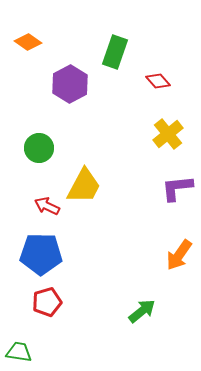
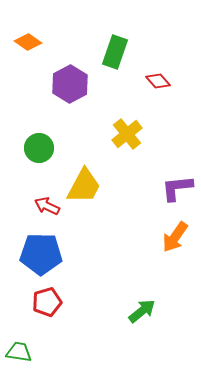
yellow cross: moved 41 px left
orange arrow: moved 4 px left, 18 px up
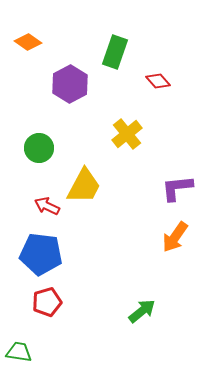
blue pentagon: rotated 6 degrees clockwise
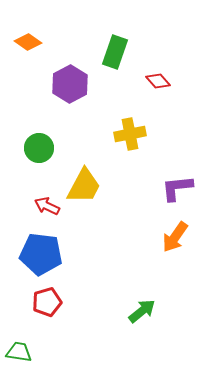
yellow cross: moved 3 px right; rotated 28 degrees clockwise
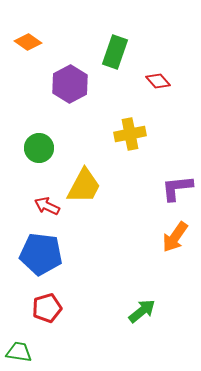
red pentagon: moved 6 px down
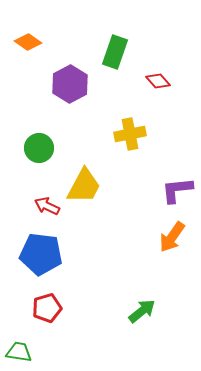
purple L-shape: moved 2 px down
orange arrow: moved 3 px left
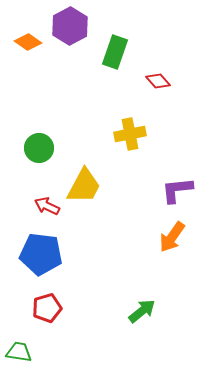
purple hexagon: moved 58 px up
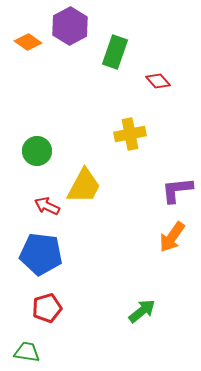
green circle: moved 2 px left, 3 px down
green trapezoid: moved 8 px right
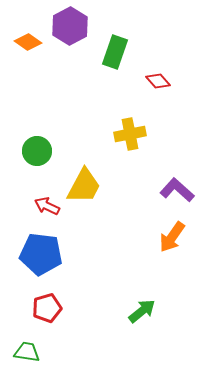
purple L-shape: rotated 48 degrees clockwise
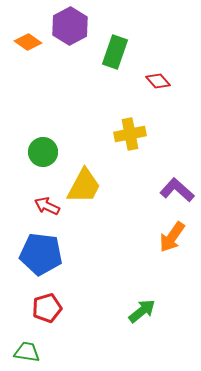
green circle: moved 6 px right, 1 px down
